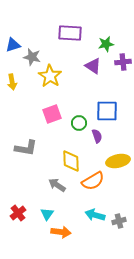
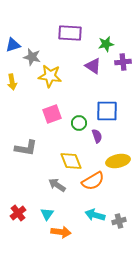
yellow star: rotated 25 degrees counterclockwise
yellow diamond: rotated 20 degrees counterclockwise
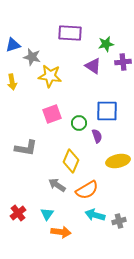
yellow diamond: rotated 45 degrees clockwise
orange semicircle: moved 6 px left, 9 px down
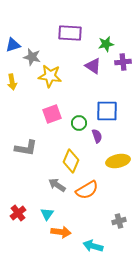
cyan arrow: moved 2 px left, 31 px down
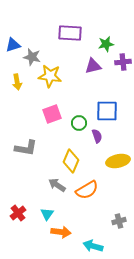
purple triangle: rotated 48 degrees counterclockwise
yellow arrow: moved 5 px right
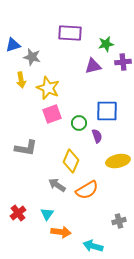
yellow star: moved 2 px left, 12 px down; rotated 15 degrees clockwise
yellow arrow: moved 4 px right, 2 px up
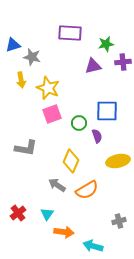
orange arrow: moved 3 px right
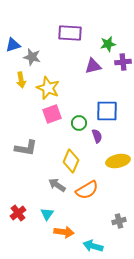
green star: moved 2 px right
